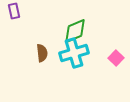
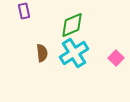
purple rectangle: moved 10 px right
green diamond: moved 3 px left, 6 px up
cyan cross: rotated 16 degrees counterclockwise
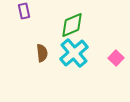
cyan cross: rotated 8 degrees counterclockwise
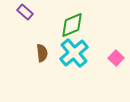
purple rectangle: moved 1 px right, 1 px down; rotated 35 degrees counterclockwise
